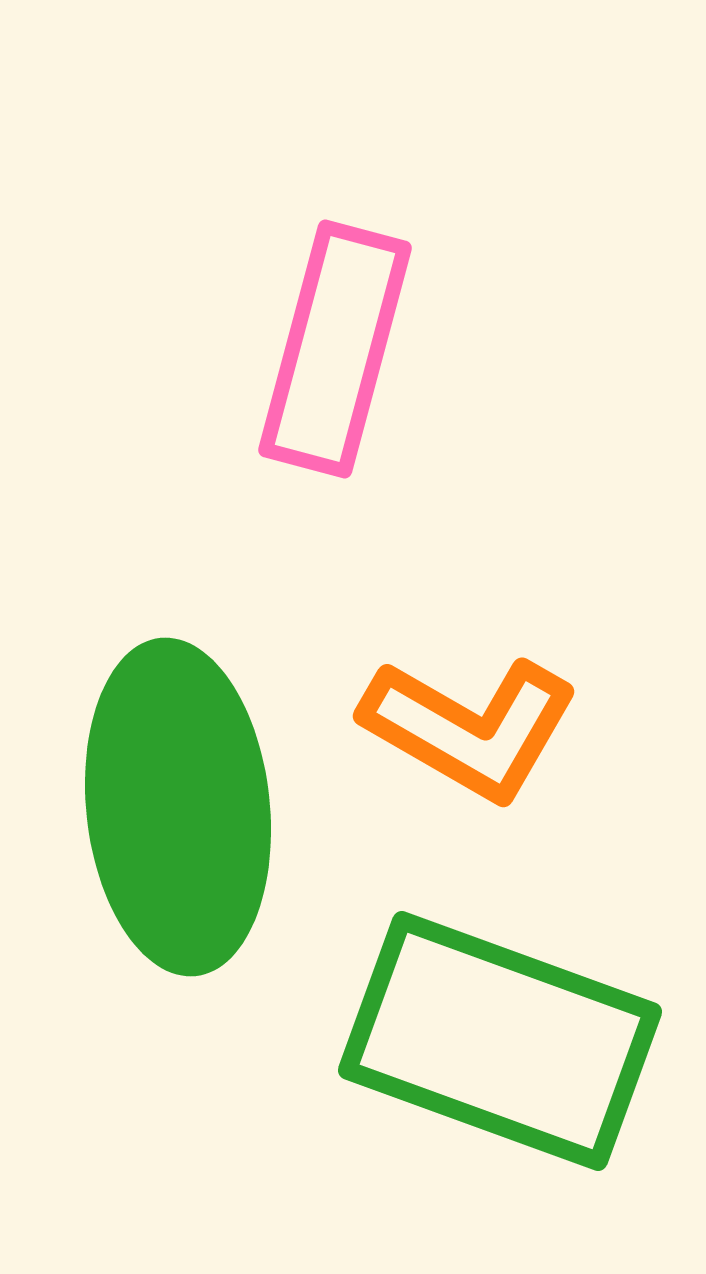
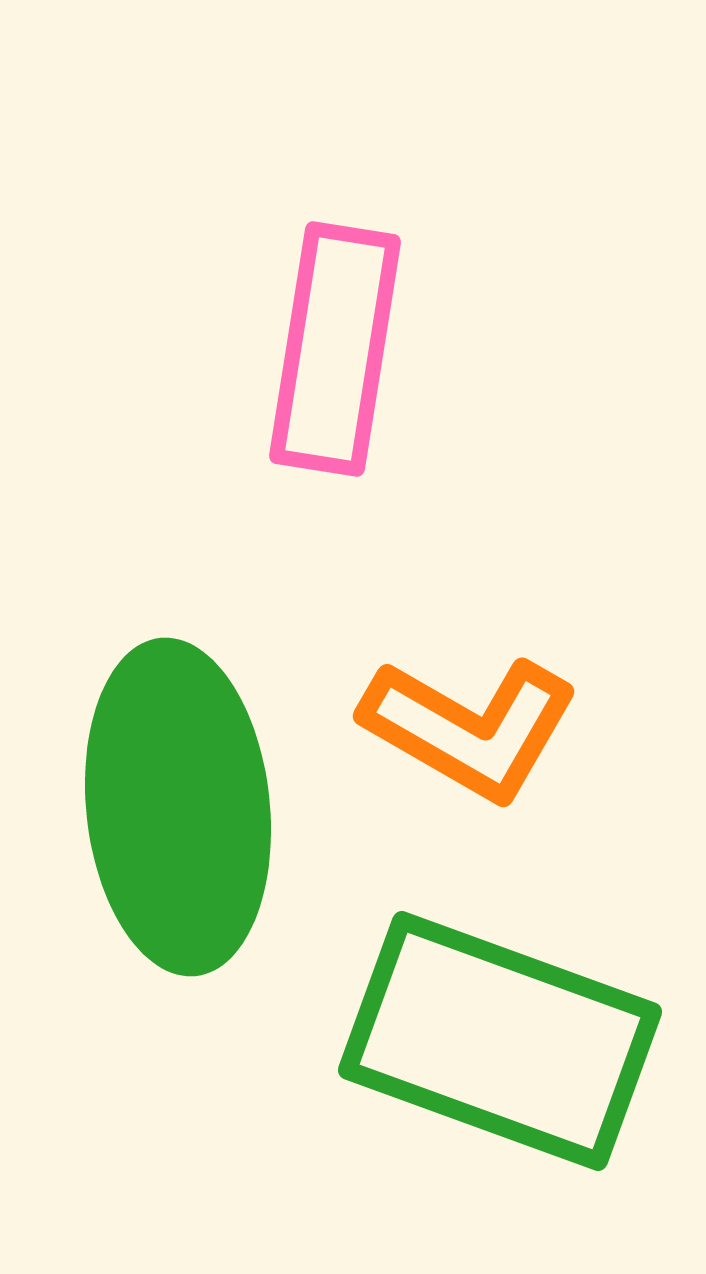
pink rectangle: rotated 6 degrees counterclockwise
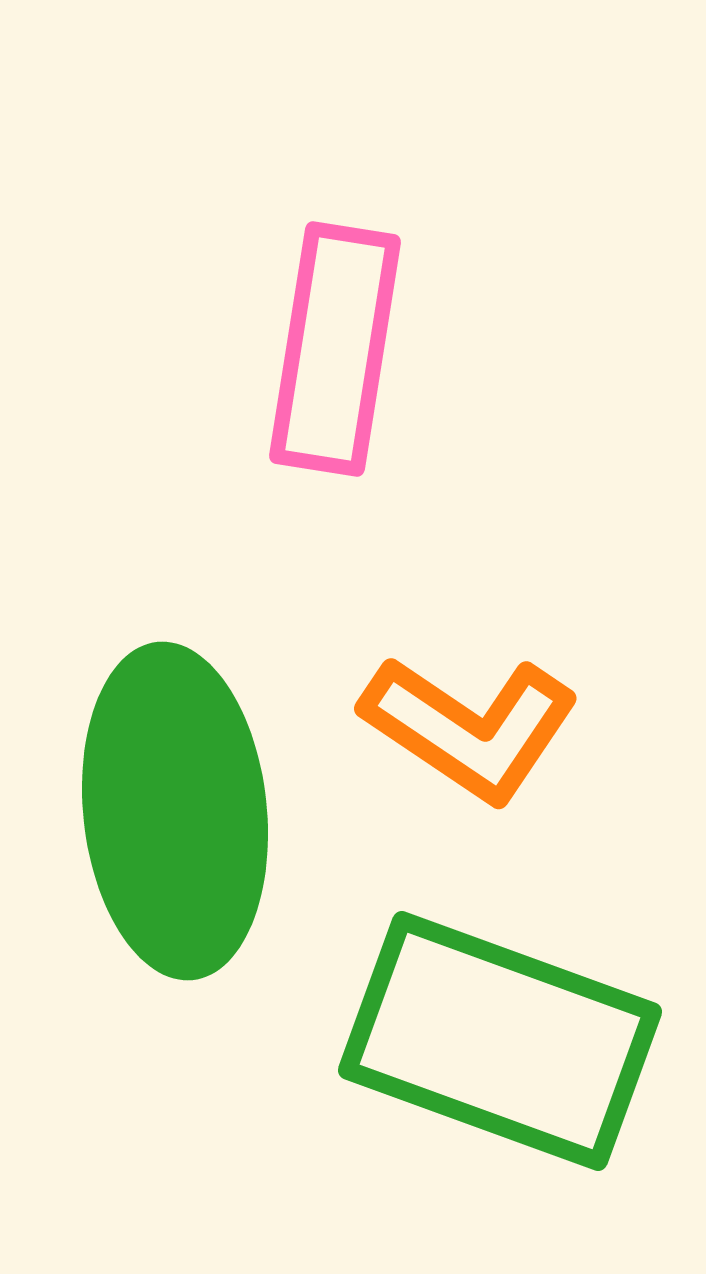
orange L-shape: rotated 4 degrees clockwise
green ellipse: moved 3 px left, 4 px down
